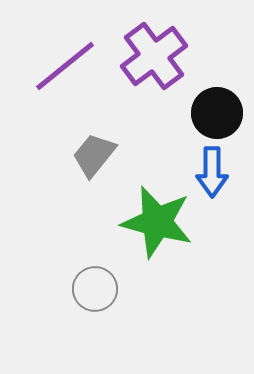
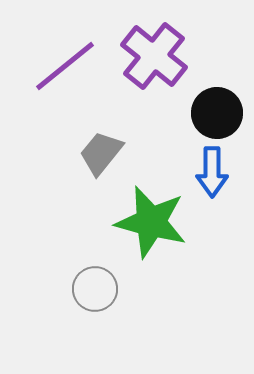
purple cross: rotated 14 degrees counterclockwise
gray trapezoid: moved 7 px right, 2 px up
green star: moved 6 px left
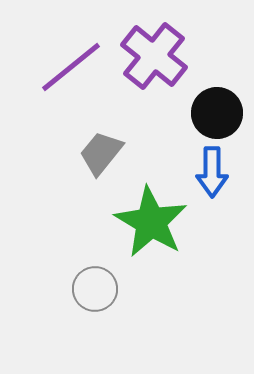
purple line: moved 6 px right, 1 px down
green star: rotated 16 degrees clockwise
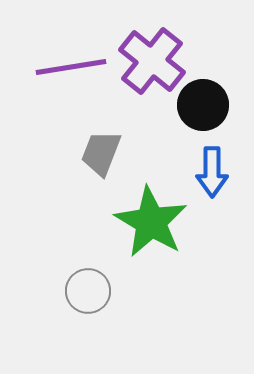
purple cross: moved 2 px left, 5 px down
purple line: rotated 30 degrees clockwise
black circle: moved 14 px left, 8 px up
gray trapezoid: rotated 18 degrees counterclockwise
gray circle: moved 7 px left, 2 px down
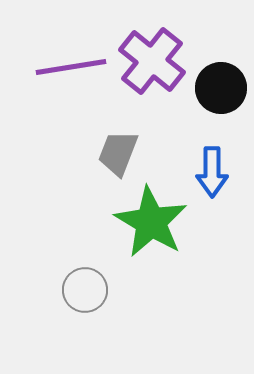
black circle: moved 18 px right, 17 px up
gray trapezoid: moved 17 px right
gray circle: moved 3 px left, 1 px up
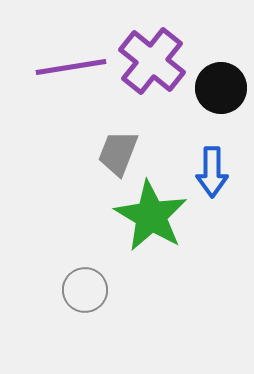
green star: moved 6 px up
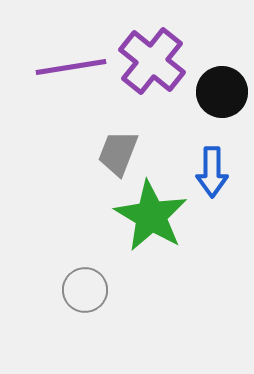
black circle: moved 1 px right, 4 px down
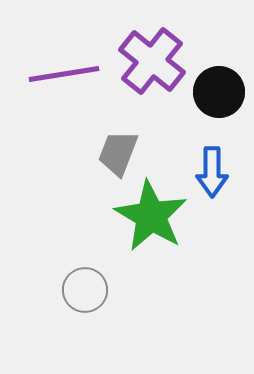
purple line: moved 7 px left, 7 px down
black circle: moved 3 px left
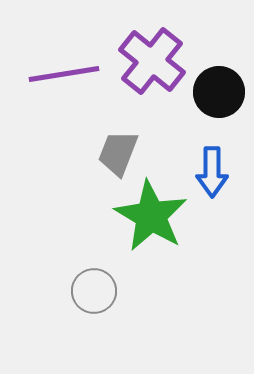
gray circle: moved 9 px right, 1 px down
